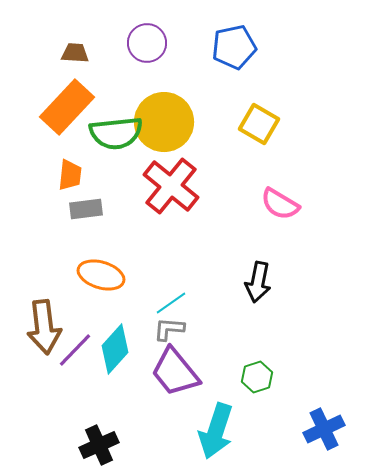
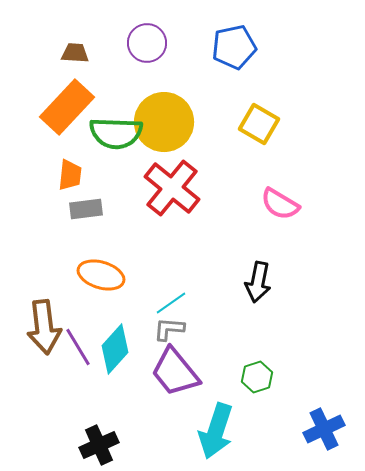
green semicircle: rotated 8 degrees clockwise
red cross: moved 1 px right, 2 px down
purple line: moved 3 px right, 3 px up; rotated 75 degrees counterclockwise
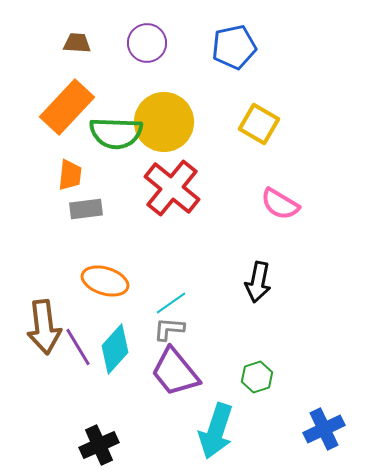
brown trapezoid: moved 2 px right, 10 px up
orange ellipse: moved 4 px right, 6 px down
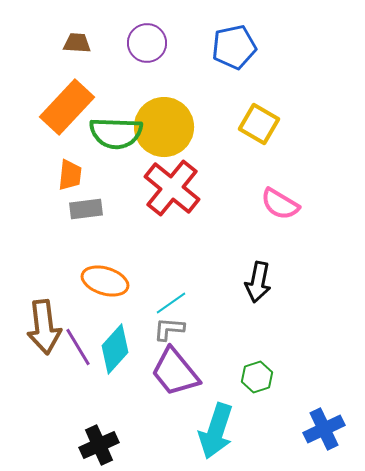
yellow circle: moved 5 px down
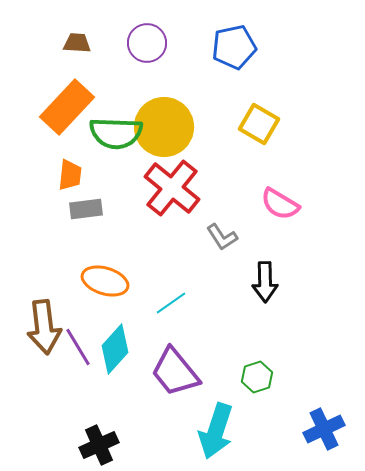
black arrow: moved 7 px right; rotated 12 degrees counterclockwise
gray L-shape: moved 53 px right, 92 px up; rotated 128 degrees counterclockwise
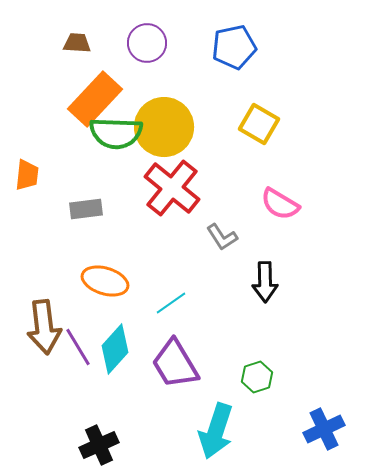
orange rectangle: moved 28 px right, 8 px up
orange trapezoid: moved 43 px left
purple trapezoid: moved 8 px up; rotated 8 degrees clockwise
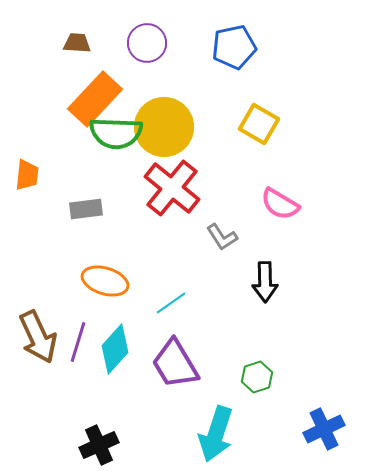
brown arrow: moved 6 px left, 10 px down; rotated 18 degrees counterclockwise
purple line: moved 5 px up; rotated 48 degrees clockwise
cyan arrow: moved 3 px down
